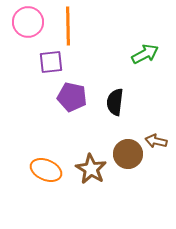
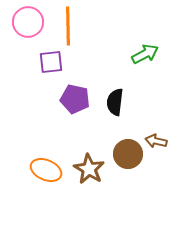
purple pentagon: moved 3 px right, 2 px down
brown star: moved 2 px left
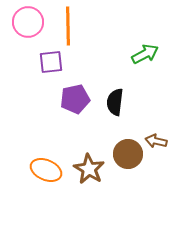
purple pentagon: rotated 24 degrees counterclockwise
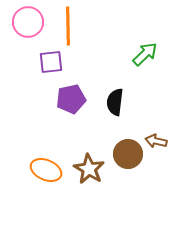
green arrow: rotated 16 degrees counterclockwise
purple pentagon: moved 4 px left
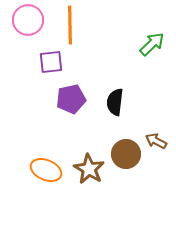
pink circle: moved 2 px up
orange line: moved 2 px right, 1 px up
green arrow: moved 7 px right, 10 px up
brown arrow: rotated 15 degrees clockwise
brown circle: moved 2 px left
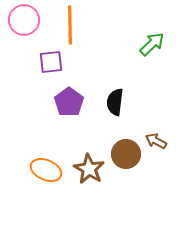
pink circle: moved 4 px left
purple pentagon: moved 2 px left, 3 px down; rotated 24 degrees counterclockwise
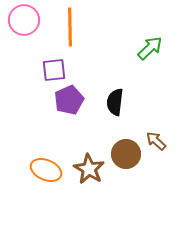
orange line: moved 2 px down
green arrow: moved 2 px left, 4 px down
purple square: moved 3 px right, 8 px down
purple pentagon: moved 2 px up; rotated 12 degrees clockwise
brown arrow: rotated 15 degrees clockwise
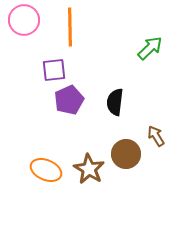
brown arrow: moved 5 px up; rotated 15 degrees clockwise
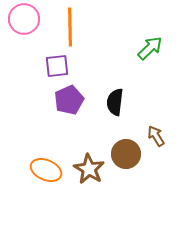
pink circle: moved 1 px up
purple square: moved 3 px right, 4 px up
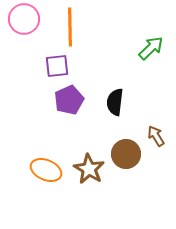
green arrow: moved 1 px right
